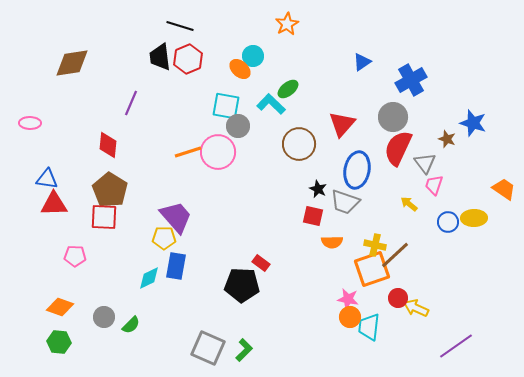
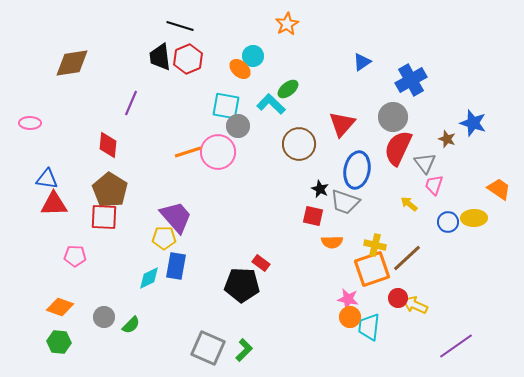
black star at (318, 189): moved 2 px right
orange trapezoid at (504, 189): moved 5 px left
brown line at (395, 255): moved 12 px right, 3 px down
yellow arrow at (416, 308): moved 1 px left, 3 px up
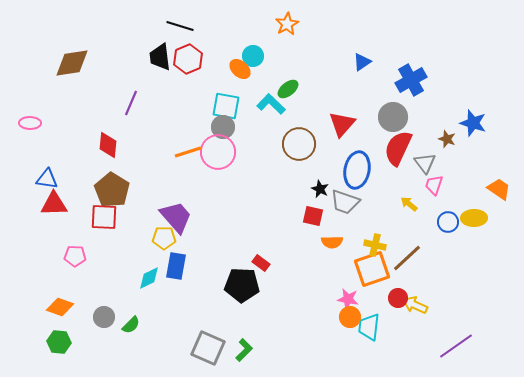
gray circle at (238, 126): moved 15 px left, 1 px down
brown pentagon at (110, 190): moved 2 px right
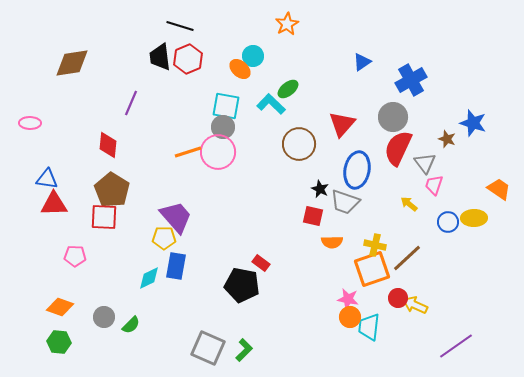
black pentagon at (242, 285): rotated 8 degrees clockwise
